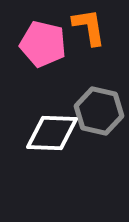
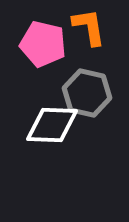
gray hexagon: moved 12 px left, 18 px up
white diamond: moved 8 px up
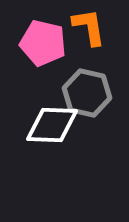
pink pentagon: moved 1 px up
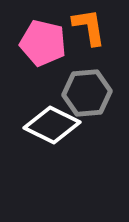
gray hexagon: rotated 18 degrees counterclockwise
white diamond: rotated 24 degrees clockwise
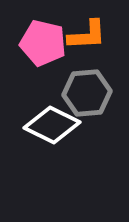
orange L-shape: moved 2 px left, 8 px down; rotated 96 degrees clockwise
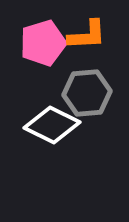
pink pentagon: rotated 30 degrees counterclockwise
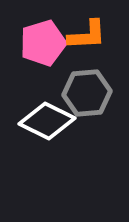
white diamond: moved 5 px left, 4 px up
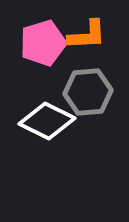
gray hexagon: moved 1 px right, 1 px up
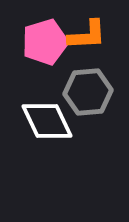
pink pentagon: moved 2 px right, 1 px up
white diamond: rotated 38 degrees clockwise
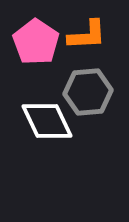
pink pentagon: moved 9 px left; rotated 21 degrees counterclockwise
